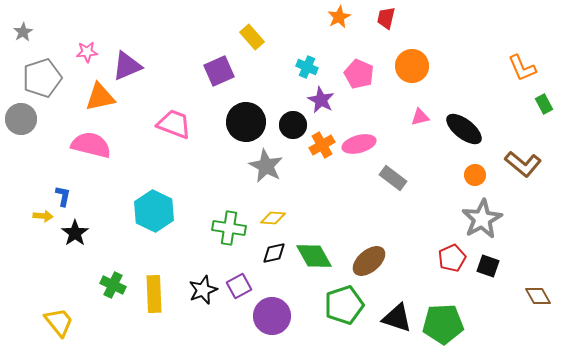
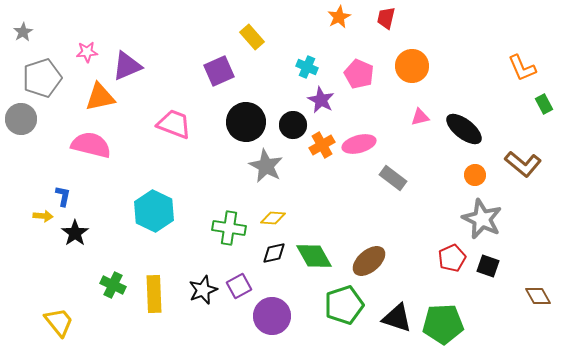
gray star at (482, 219): rotated 18 degrees counterclockwise
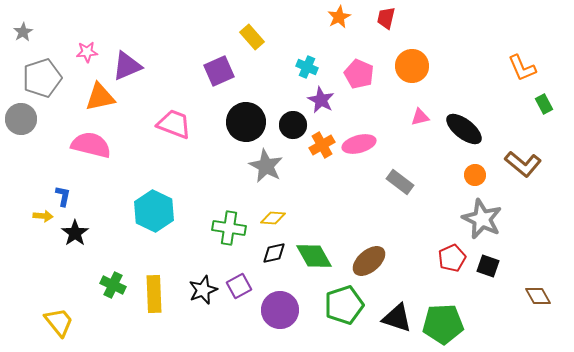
gray rectangle at (393, 178): moved 7 px right, 4 px down
purple circle at (272, 316): moved 8 px right, 6 px up
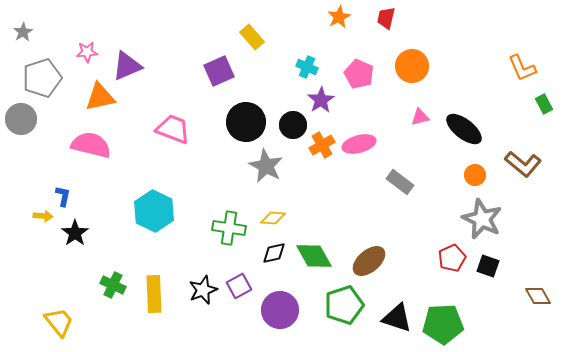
purple star at (321, 100): rotated 12 degrees clockwise
pink trapezoid at (174, 124): moved 1 px left, 5 px down
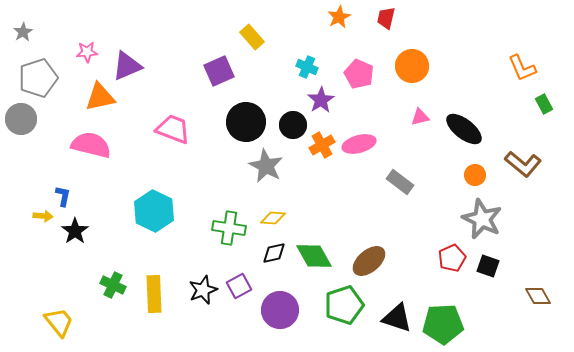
gray pentagon at (42, 78): moved 4 px left
black star at (75, 233): moved 2 px up
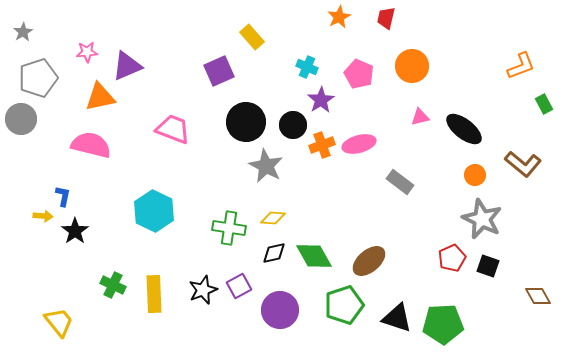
orange L-shape at (522, 68): moved 1 px left, 2 px up; rotated 88 degrees counterclockwise
orange cross at (322, 145): rotated 10 degrees clockwise
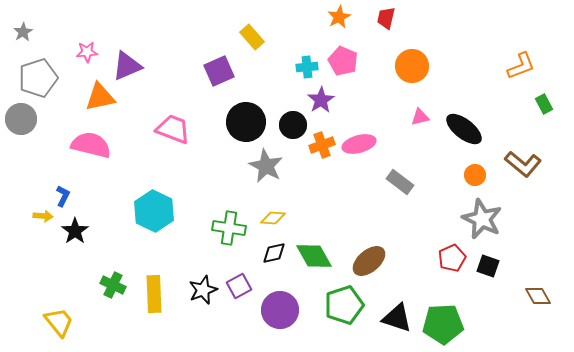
cyan cross at (307, 67): rotated 30 degrees counterclockwise
pink pentagon at (359, 74): moved 16 px left, 13 px up
blue L-shape at (63, 196): rotated 15 degrees clockwise
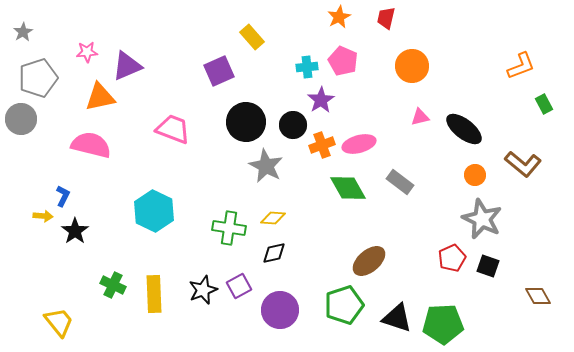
green diamond at (314, 256): moved 34 px right, 68 px up
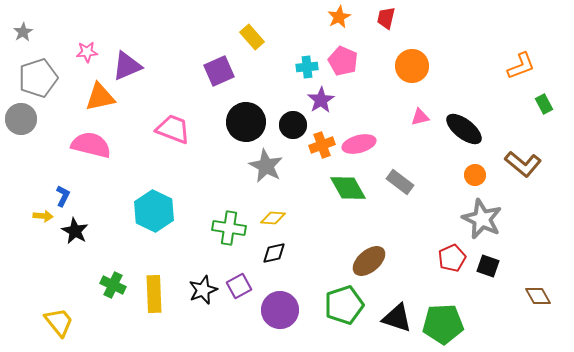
black star at (75, 231): rotated 8 degrees counterclockwise
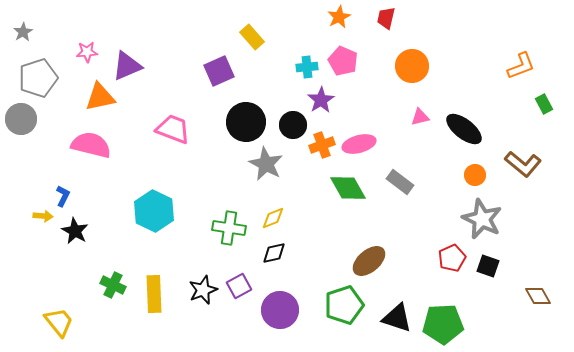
gray star at (266, 166): moved 2 px up
yellow diamond at (273, 218): rotated 25 degrees counterclockwise
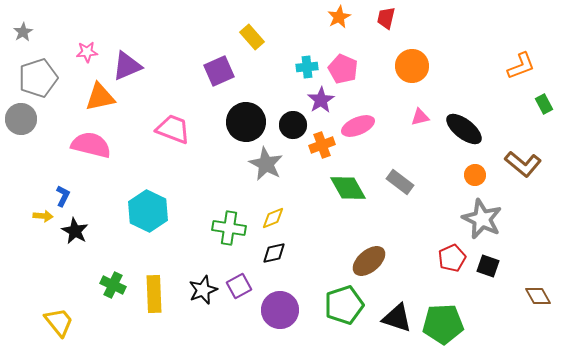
pink pentagon at (343, 61): moved 8 px down
pink ellipse at (359, 144): moved 1 px left, 18 px up; rotated 8 degrees counterclockwise
cyan hexagon at (154, 211): moved 6 px left
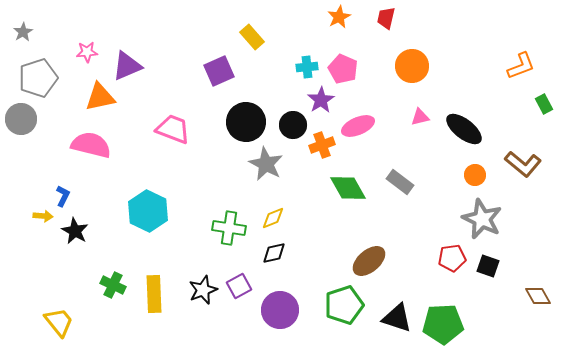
red pentagon at (452, 258): rotated 16 degrees clockwise
